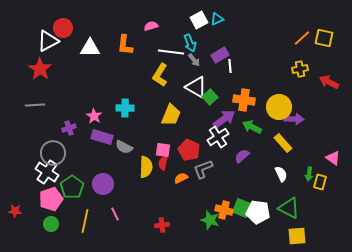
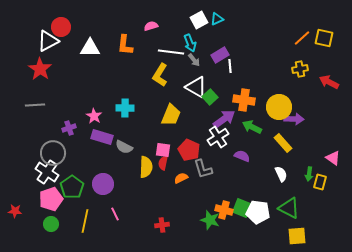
red circle at (63, 28): moved 2 px left, 1 px up
purple semicircle at (242, 156): rotated 63 degrees clockwise
gray L-shape at (203, 169): rotated 85 degrees counterclockwise
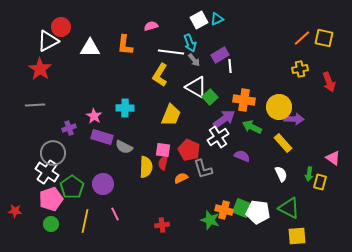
red arrow at (329, 82): rotated 138 degrees counterclockwise
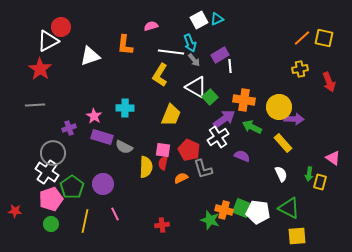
white triangle at (90, 48): moved 8 px down; rotated 20 degrees counterclockwise
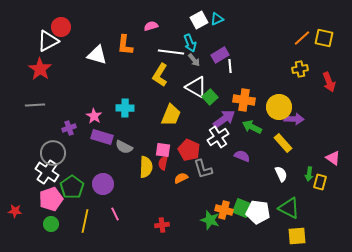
white triangle at (90, 56): moved 7 px right, 1 px up; rotated 35 degrees clockwise
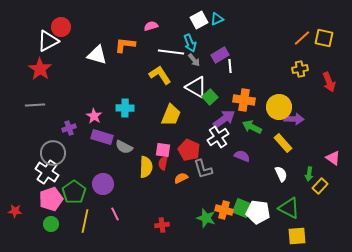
orange L-shape at (125, 45): rotated 90 degrees clockwise
yellow L-shape at (160, 75): rotated 115 degrees clockwise
yellow rectangle at (320, 182): moved 4 px down; rotated 28 degrees clockwise
green pentagon at (72, 187): moved 2 px right, 5 px down
green star at (210, 220): moved 4 px left, 2 px up
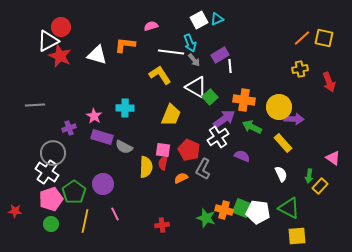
red star at (40, 69): moved 20 px right, 13 px up; rotated 10 degrees counterclockwise
gray L-shape at (203, 169): rotated 45 degrees clockwise
green arrow at (309, 174): moved 2 px down
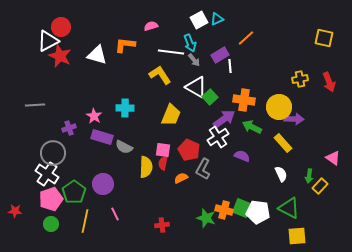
orange line at (302, 38): moved 56 px left
yellow cross at (300, 69): moved 10 px down
white cross at (47, 172): moved 2 px down
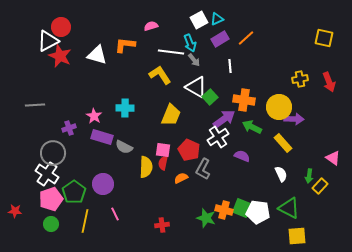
purple rectangle at (220, 55): moved 16 px up
